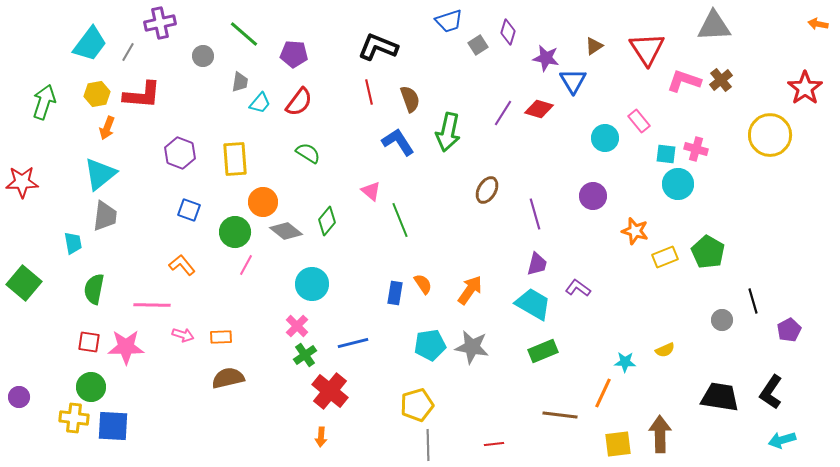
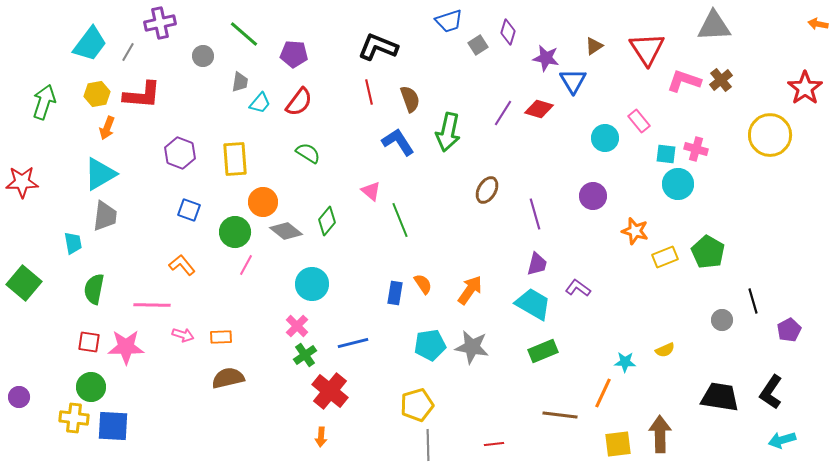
cyan triangle at (100, 174): rotated 9 degrees clockwise
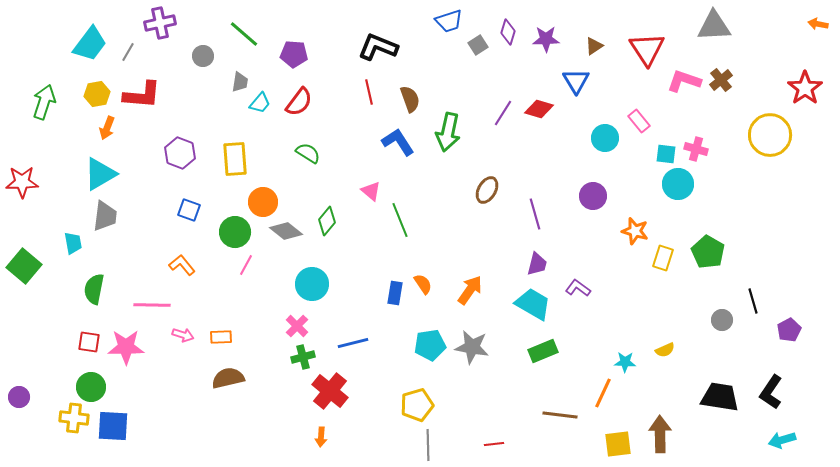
purple star at (546, 58): moved 19 px up; rotated 12 degrees counterclockwise
blue triangle at (573, 81): moved 3 px right
yellow rectangle at (665, 257): moved 2 px left, 1 px down; rotated 50 degrees counterclockwise
green square at (24, 283): moved 17 px up
green cross at (305, 355): moved 2 px left, 2 px down; rotated 20 degrees clockwise
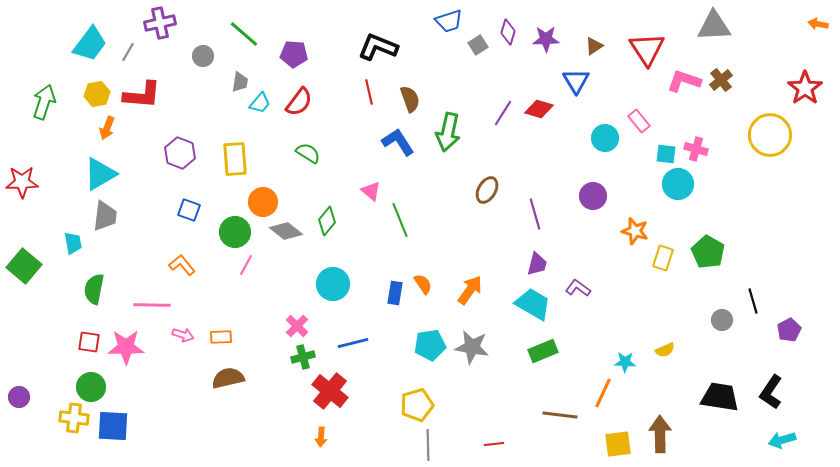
cyan circle at (312, 284): moved 21 px right
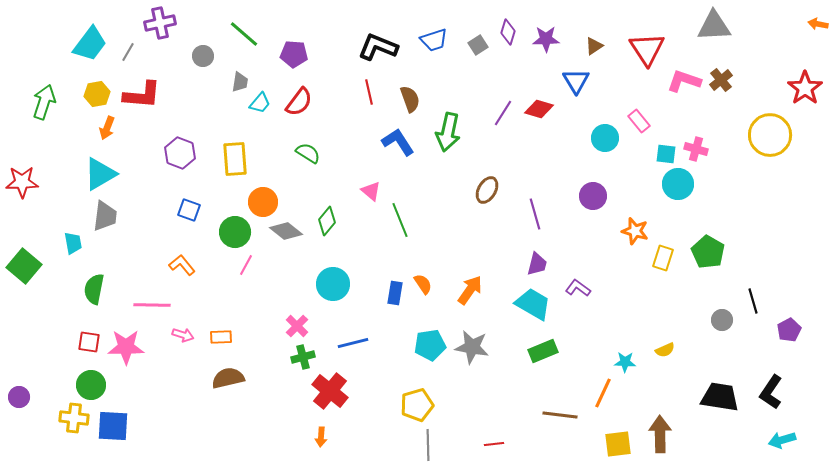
blue trapezoid at (449, 21): moved 15 px left, 19 px down
green circle at (91, 387): moved 2 px up
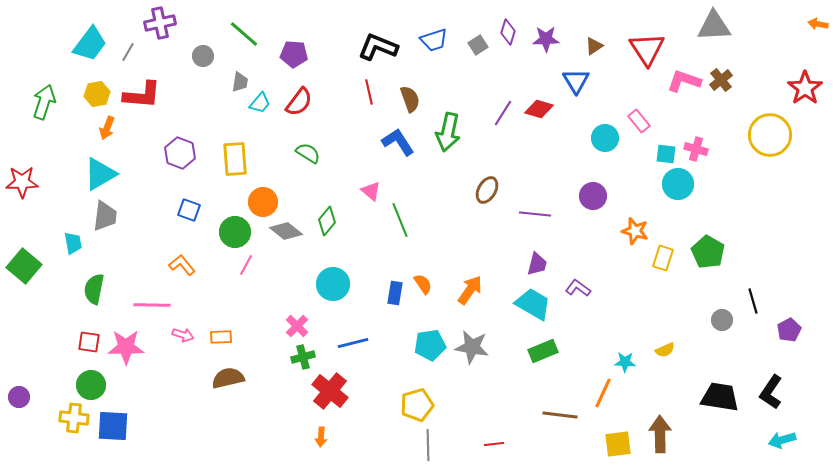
purple line at (535, 214): rotated 68 degrees counterclockwise
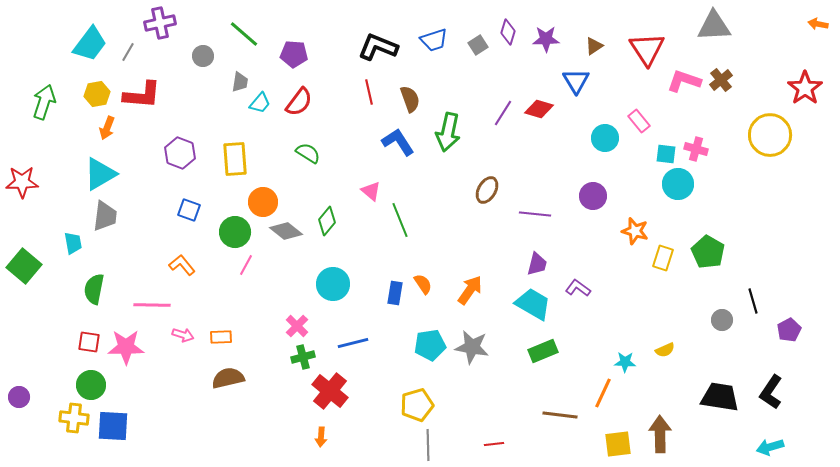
cyan arrow at (782, 440): moved 12 px left, 7 px down
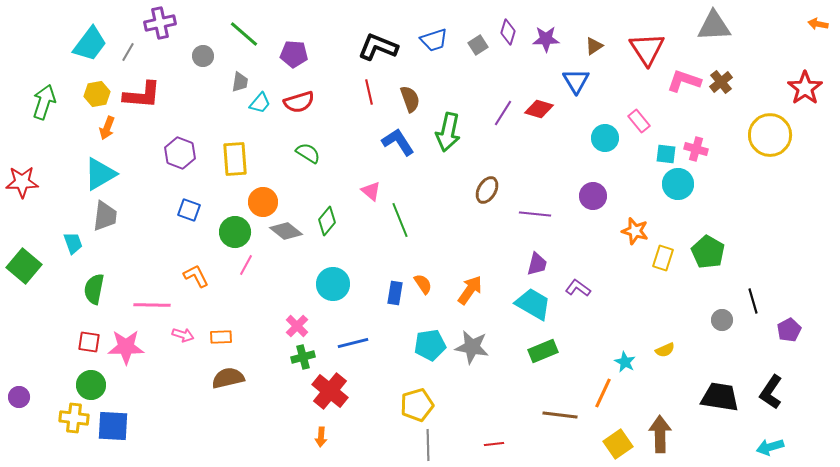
brown cross at (721, 80): moved 2 px down
red semicircle at (299, 102): rotated 36 degrees clockwise
cyan trapezoid at (73, 243): rotated 10 degrees counterclockwise
orange L-shape at (182, 265): moved 14 px right, 11 px down; rotated 12 degrees clockwise
cyan star at (625, 362): rotated 25 degrees clockwise
yellow square at (618, 444): rotated 28 degrees counterclockwise
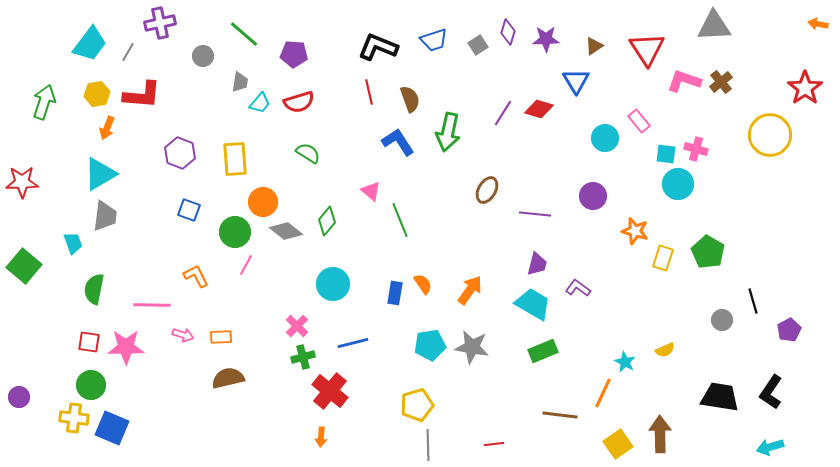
blue square at (113, 426): moved 1 px left, 2 px down; rotated 20 degrees clockwise
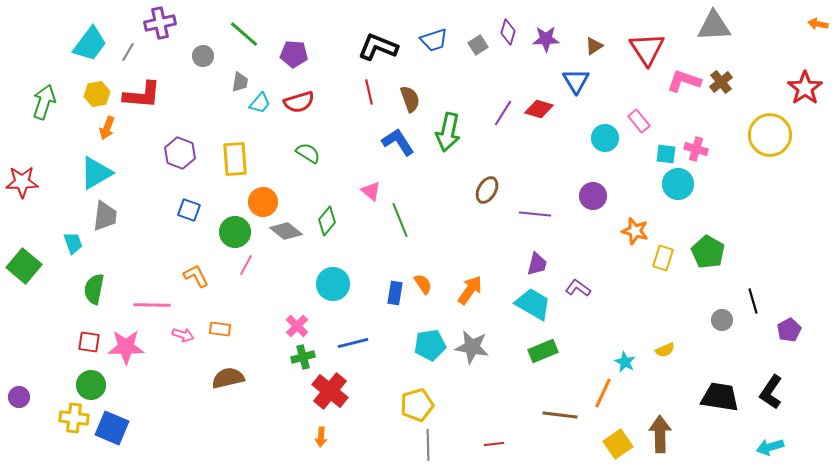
cyan triangle at (100, 174): moved 4 px left, 1 px up
orange rectangle at (221, 337): moved 1 px left, 8 px up; rotated 10 degrees clockwise
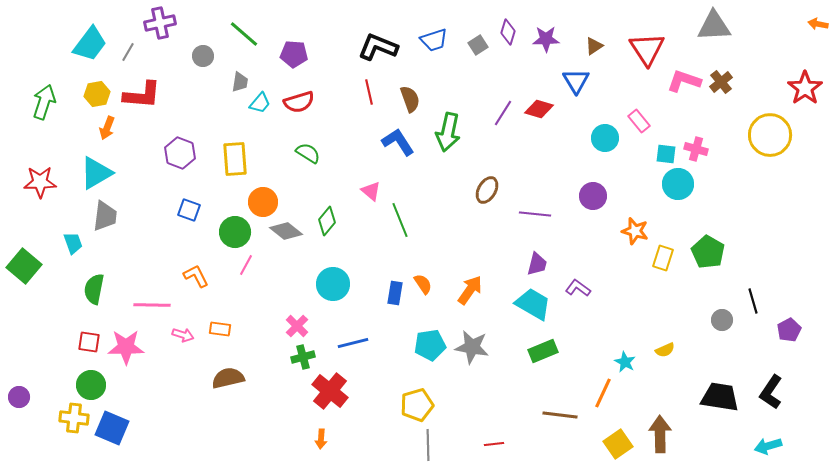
red star at (22, 182): moved 18 px right
orange arrow at (321, 437): moved 2 px down
cyan arrow at (770, 447): moved 2 px left, 1 px up
